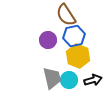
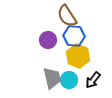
brown semicircle: moved 1 px right, 1 px down
blue hexagon: rotated 15 degrees clockwise
black arrow: rotated 144 degrees clockwise
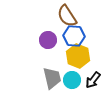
cyan circle: moved 3 px right
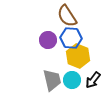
blue hexagon: moved 3 px left, 2 px down
gray trapezoid: moved 2 px down
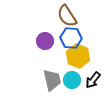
purple circle: moved 3 px left, 1 px down
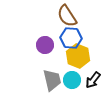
purple circle: moved 4 px down
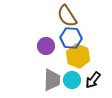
purple circle: moved 1 px right, 1 px down
gray trapezoid: rotated 15 degrees clockwise
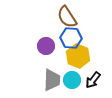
brown semicircle: moved 1 px down
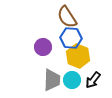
purple circle: moved 3 px left, 1 px down
